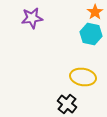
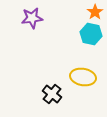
black cross: moved 15 px left, 10 px up
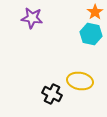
purple star: rotated 15 degrees clockwise
yellow ellipse: moved 3 px left, 4 px down
black cross: rotated 12 degrees counterclockwise
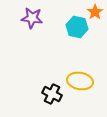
cyan hexagon: moved 14 px left, 7 px up
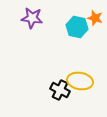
orange star: moved 6 px down; rotated 21 degrees counterclockwise
black cross: moved 8 px right, 4 px up
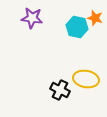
yellow ellipse: moved 6 px right, 2 px up
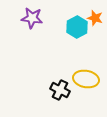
cyan hexagon: rotated 20 degrees clockwise
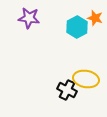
purple star: moved 3 px left
black cross: moved 7 px right
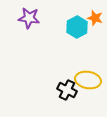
yellow ellipse: moved 2 px right, 1 px down
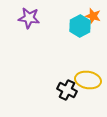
orange star: moved 2 px left, 2 px up
cyan hexagon: moved 3 px right, 1 px up
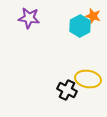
yellow ellipse: moved 1 px up
